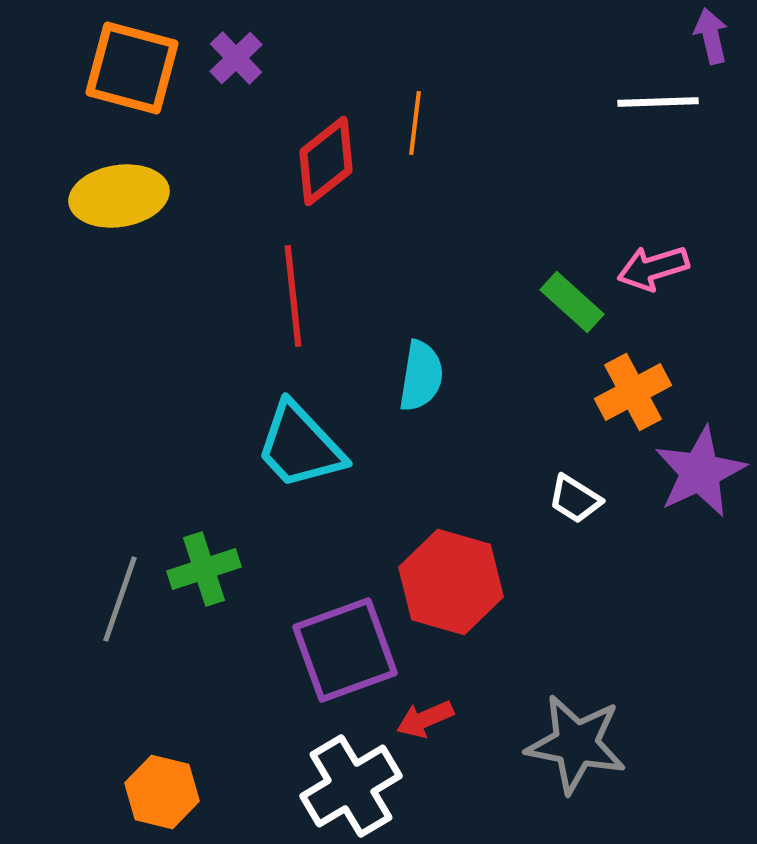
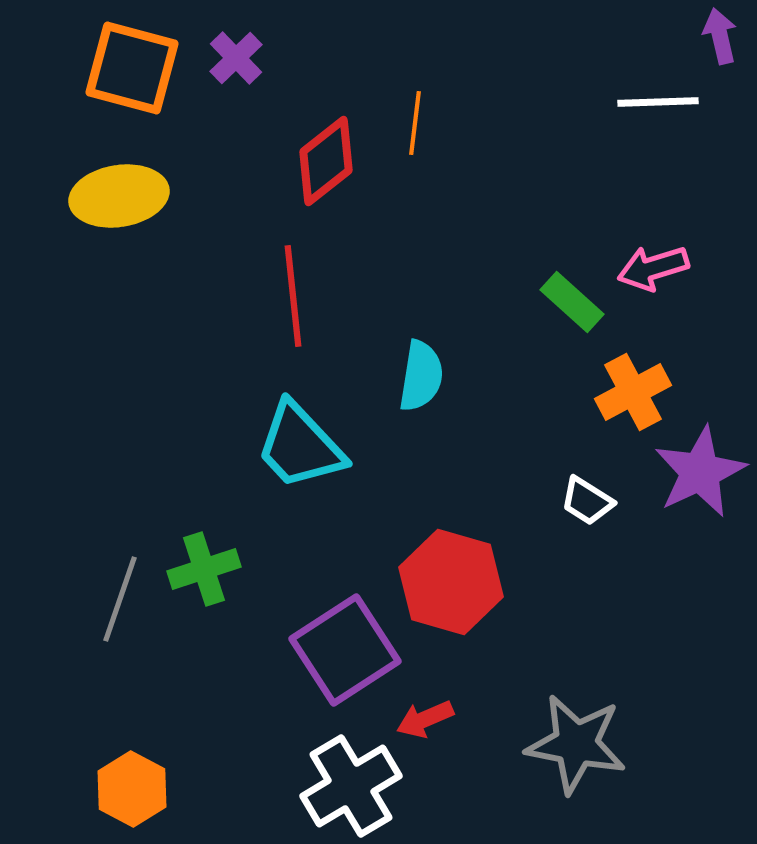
purple arrow: moved 9 px right
white trapezoid: moved 12 px right, 2 px down
purple square: rotated 13 degrees counterclockwise
orange hexagon: moved 30 px left, 3 px up; rotated 14 degrees clockwise
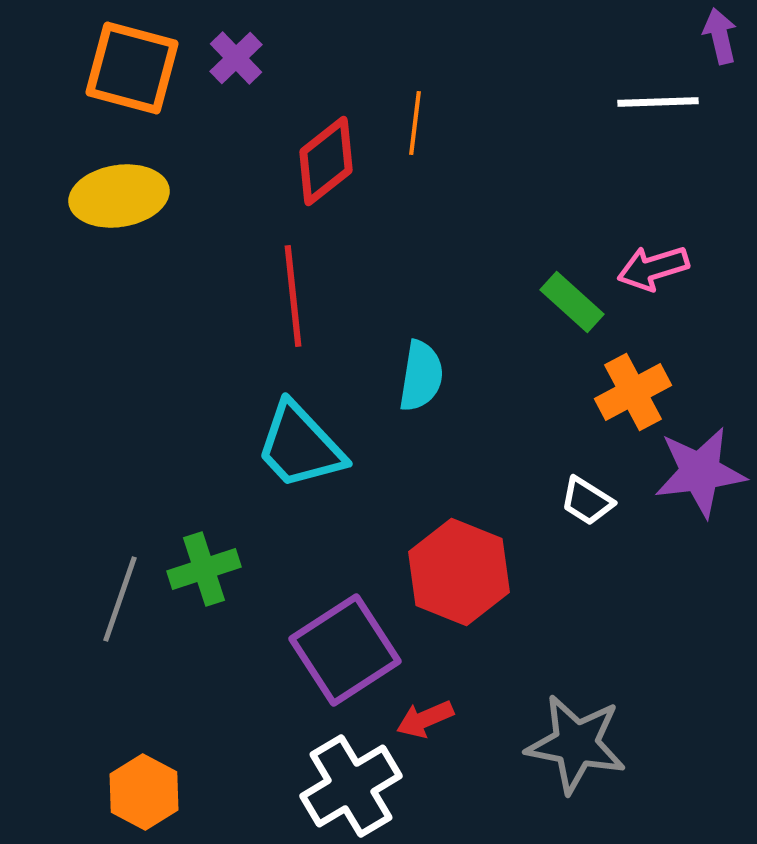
purple star: rotated 18 degrees clockwise
red hexagon: moved 8 px right, 10 px up; rotated 6 degrees clockwise
orange hexagon: moved 12 px right, 3 px down
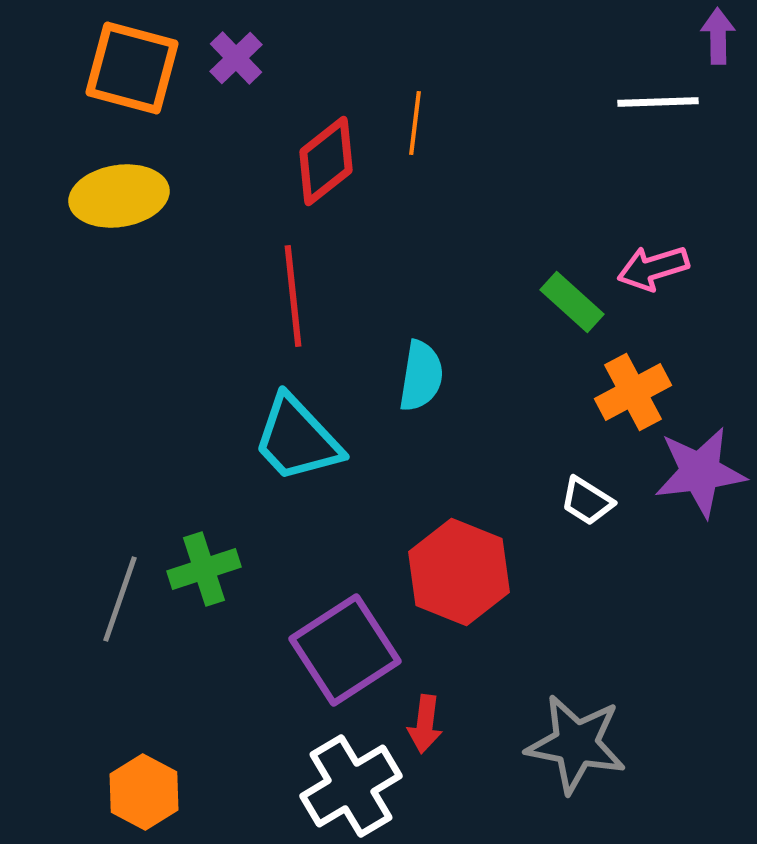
purple arrow: moved 2 px left; rotated 12 degrees clockwise
cyan trapezoid: moved 3 px left, 7 px up
red arrow: moved 5 px down; rotated 60 degrees counterclockwise
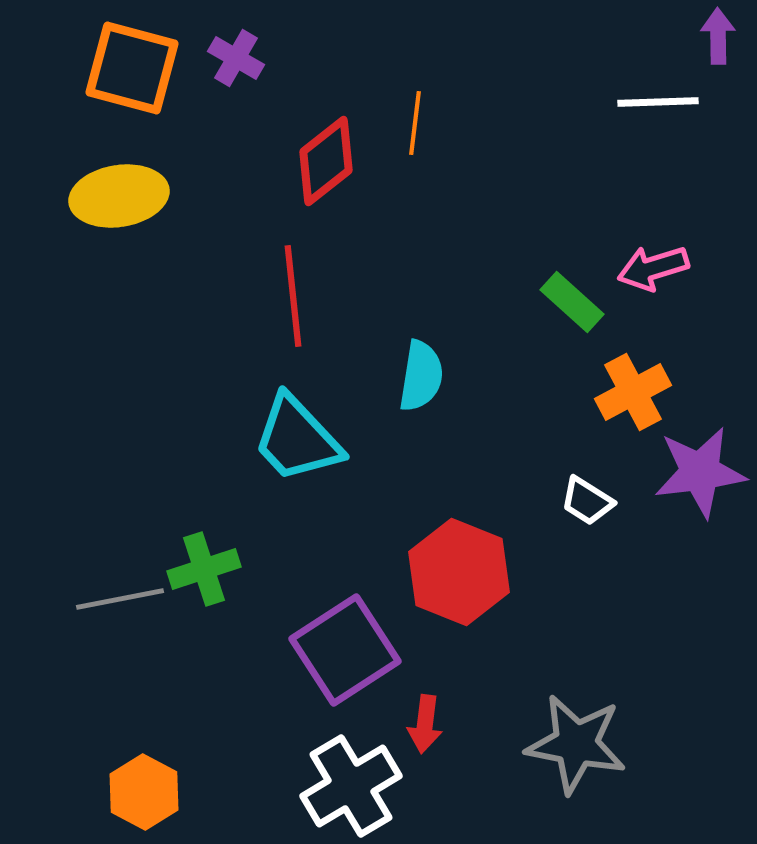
purple cross: rotated 16 degrees counterclockwise
gray line: rotated 60 degrees clockwise
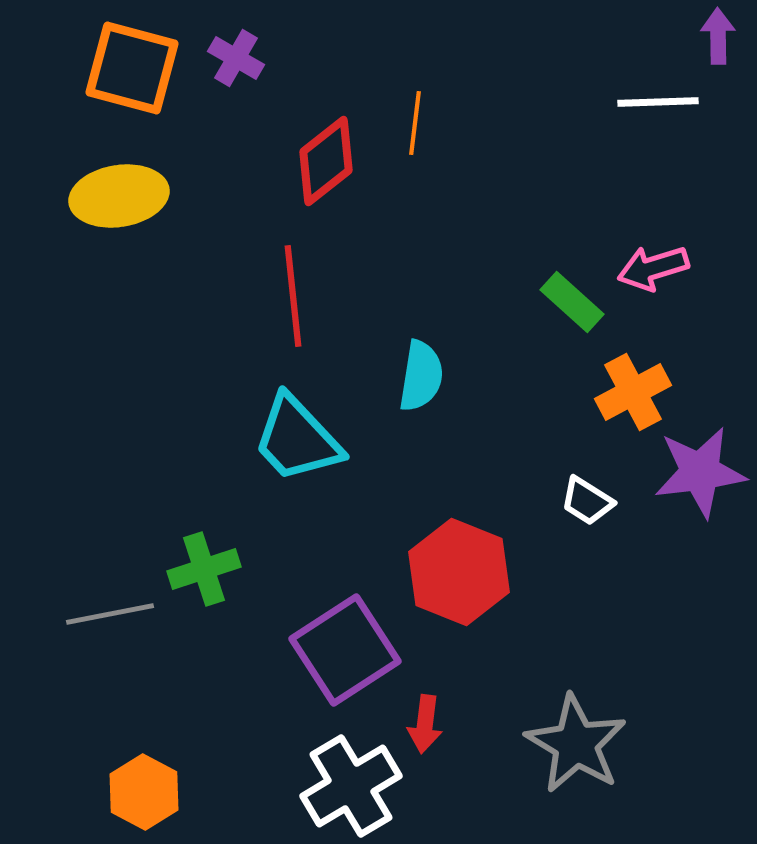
gray line: moved 10 px left, 15 px down
gray star: rotated 20 degrees clockwise
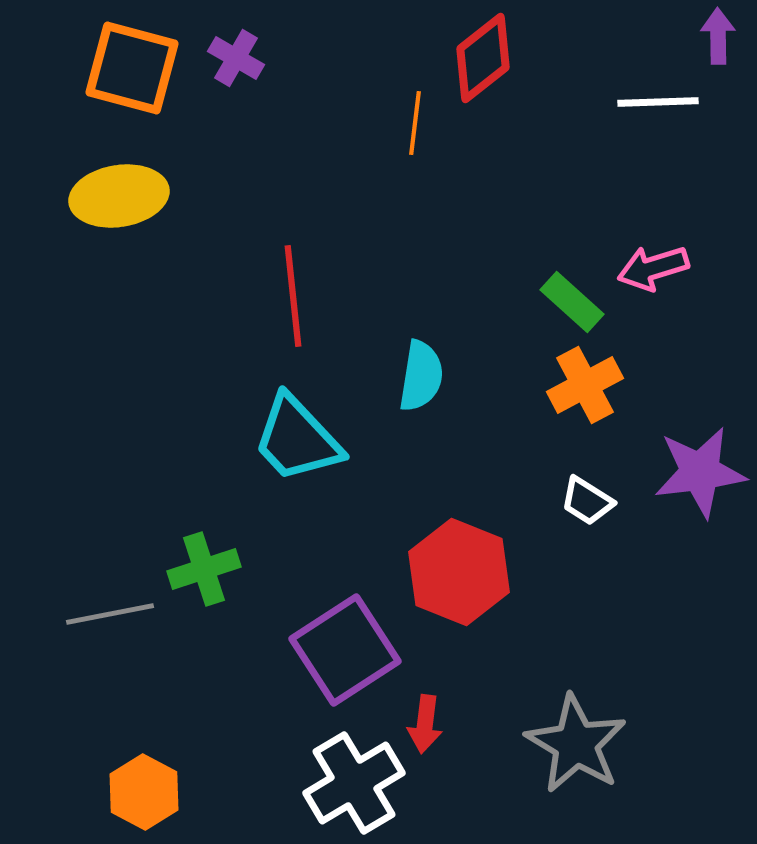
red diamond: moved 157 px right, 103 px up
orange cross: moved 48 px left, 7 px up
white cross: moved 3 px right, 3 px up
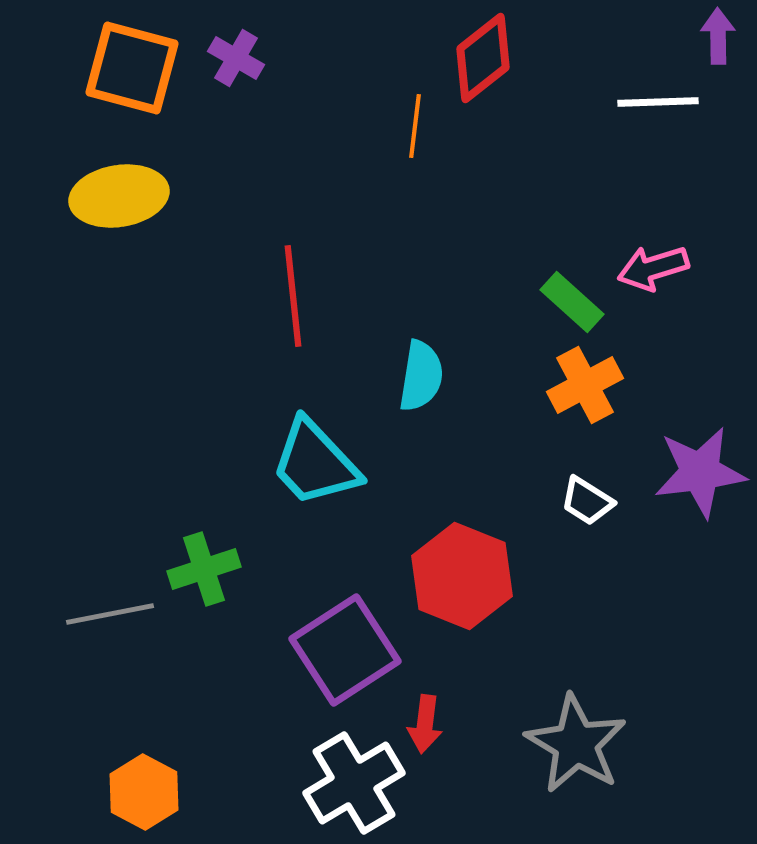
orange line: moved 3 px down
cyan trapezoid: moved 18 px right, 24 px down
red hexagon: moved 3 px right, 4 px down
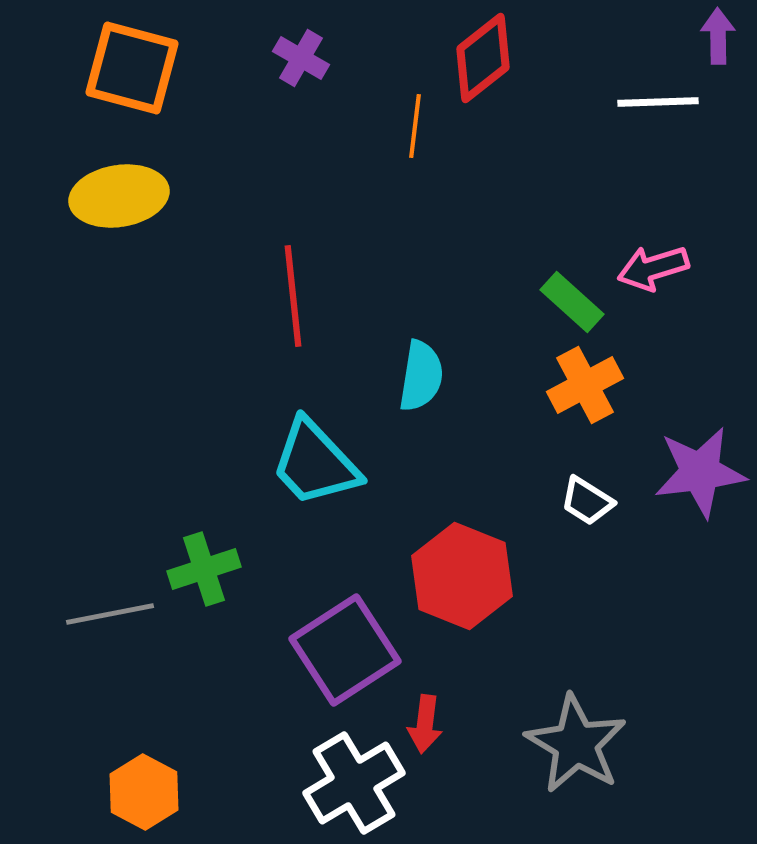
purple cross: moved 65 px right
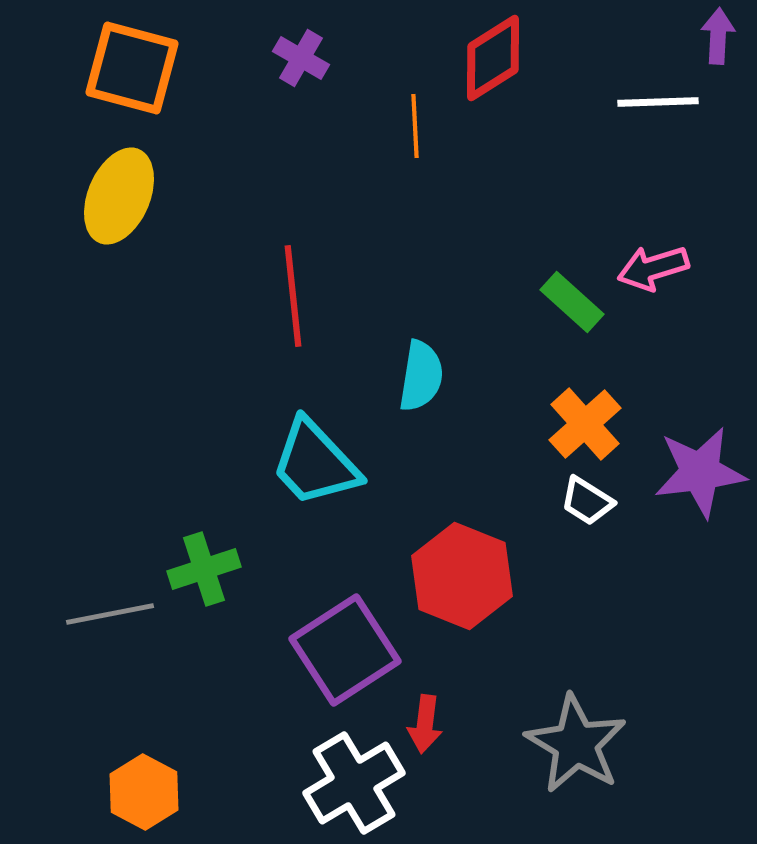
purple arrow: rotated 4 degrees clockwise
red diamond: moved 10 px right; rotated 6 degrees clockwise
orange line: rotated 10 degrees counterclockwise
yellow ellipse: rotated 58 degrees counterclockwise
orange cross: moved 39 px down; rotated 14 degrees counterclockwise
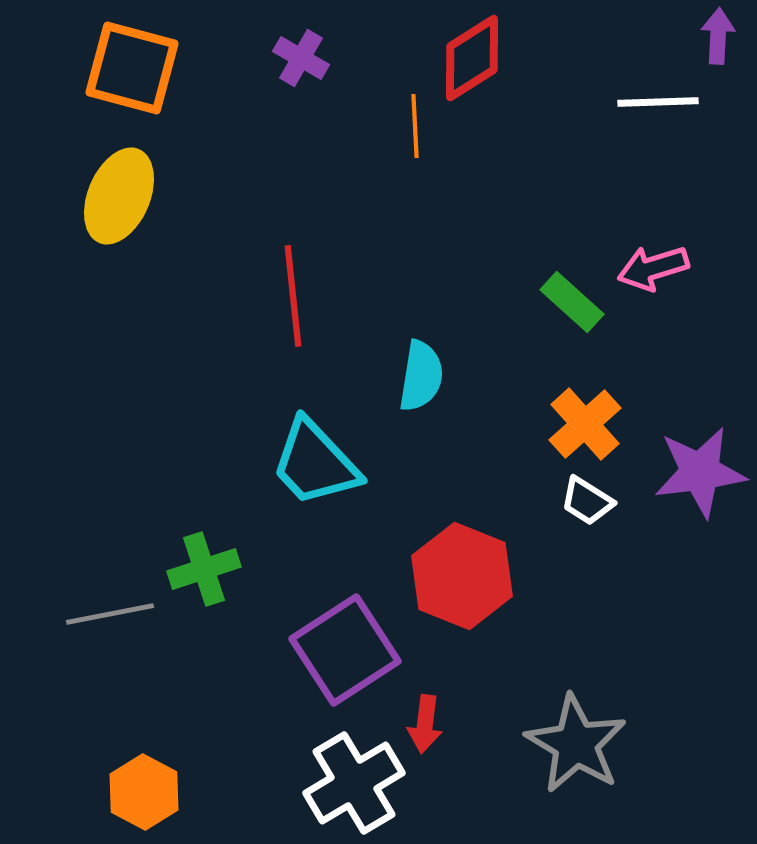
red diamond: moved 21 px left
